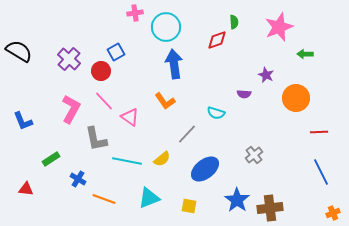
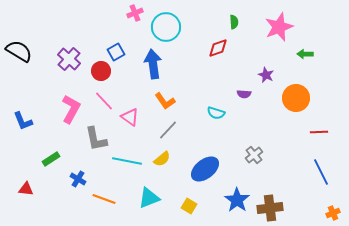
pink cross: rotated 14 degrees counterclockwise
red diamond: moved 1 px right, 8 px down
blue arrow: moved 21 px left
gray line: moved 19 px left, 4 px up
yellow square: rotated 21 degrees clockwise
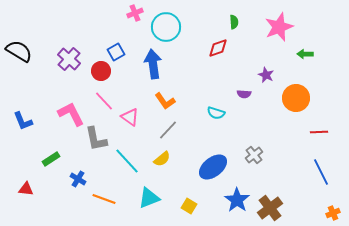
pink L-shape: moved 5 px down; rotated 56 degrees counterclockwise
cyan line: rotated 36 degrees clockwise
blue ellipse: moved 8 px right, 2 px up
brown cross: rotated 30 degrees counterclockwise
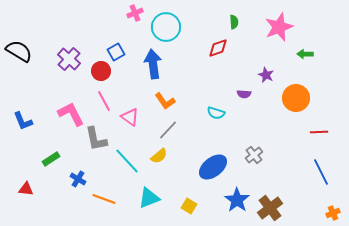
pink line: rotated 15 degrees clockwise
yellow semicircle: moved 3 px left, 3 px up
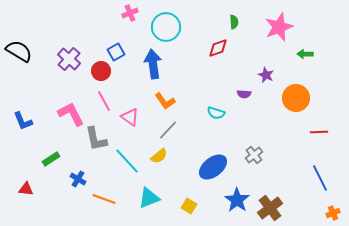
pink cross: moved 5 px left
blue line: moved 1 px left, 6 px down
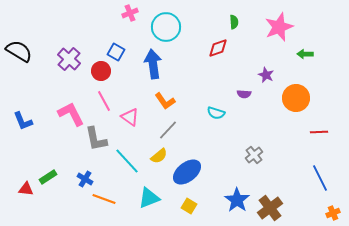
blue square: rotated 30 degrees counterclockwise
green rectangle: moved 3 px left, 18 px down
blue ellipse: moved 26 px left, 5 px down
blue cross: moved 7 px right
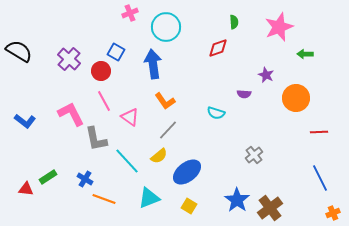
blue L-shape: moved 2 px right; rotated 30 degrees counterclockwise
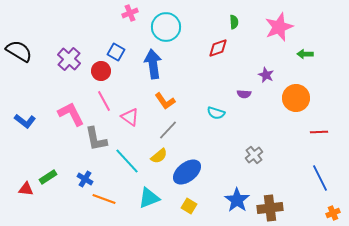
brown cross: rotated 30 degrees clockwise
